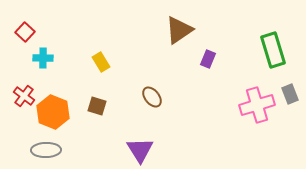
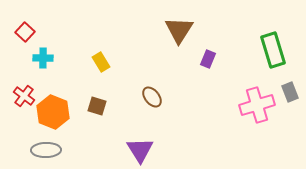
brown triangle: rotated 24 degrees counterclockwise
gray rectangle: moved 2 px up
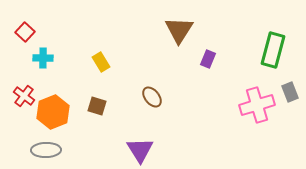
green rectangle: rotated 32 degrees clockwise
orange hexagon: rotated 16 degrees clockwise
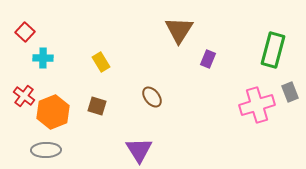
purple triangle: moved 1 px left
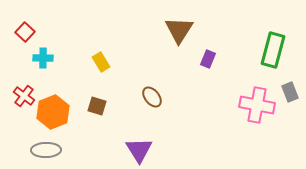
pink cross: rotated 28 degrees clockwise
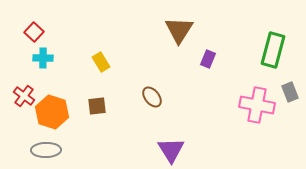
red square: moved 9 px right
brown square: rotated 24 degrees counterclockwise
orange hexagon: moved 1 px left; rotated 20 degrees counterclockwise
purple triangle: moved 32 px right
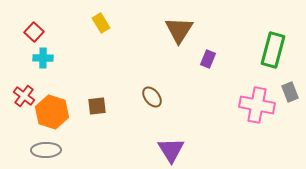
yellow rectangle: moved 39 px up
